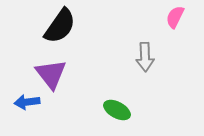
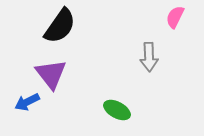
gray arrow: moved 4 px right
blue arrow: rotated 20 degrees counterclockwise
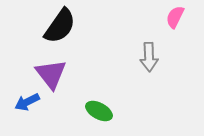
green ellipse: moved 18 px left, 1 px down
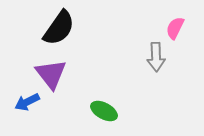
pink semicircle: moved 11 px down
black semicircle: moved 1 px left, 2 px down
gray arrow: moved 7 px right
green ellipse: moved 5 px right
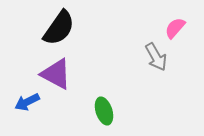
pink semicircle: rotated 15 degrees clockwise
gray arrow: rotated 28 degrees counterclockwise
purple triangle: moved 5 px right; rotated 24 degrees counterclockwise
green ellipse: rotated 44 degrees clockwise
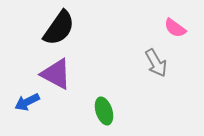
pink semicircle: rotated 95 degrees counterclockwise
gray arrow: moved 6 px down
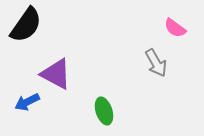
black semicircle: moved 33 px left, 3 px up
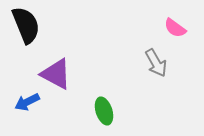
black semicircle: rotated 57 degrees counterclockwise
